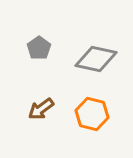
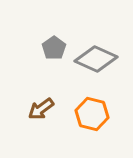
gray pentagon: moved 15 px right
gray diamond: rotated 12 degrees clockwise
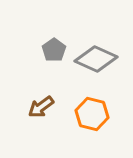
gray pentagon: moved 2 px down
brown arrow: moved 2 px up
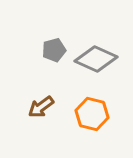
gray pentagon: rotated 20 degrees clockwise
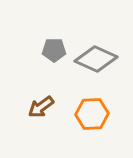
gray pentagon: rotated 15 degrees clockwise
orange hexagon: rotated 16 degrees counterclockwise
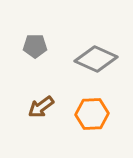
gray pentagon: moved 19 px left, 4 px up
